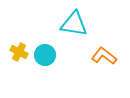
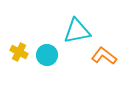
cyan triangle: moved 3 px right, 7 px down; rotated 20 degrees counterclockwise
cyan circle: moved 2 px right
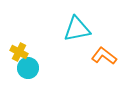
cyan triangle: moved 2 px up
cyan circle: moved 19 px left, 13 px down
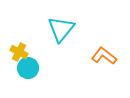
cyan triangle: moved 16 px left; rotated 40 degrees counterclockwise
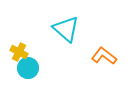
cyan triangle: moved 5 px right; rotated 28 degrees counterclockwise
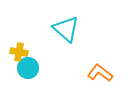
yellow cross: rotated 18 degrees counterclockwise
orange L-shape: moved 4 px left, 17 px down
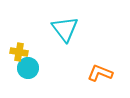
cyan triangle: moved 1 px left; rotated 12 degrees clockwise
orange L-shape: rotated 15 degrees counterclockwise
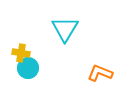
cyan triangle: rotated 8 degrees clockwise
yellow cross: moved 2 px right, 1 px down
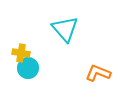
cyan triangle: rotated 12 degrees counterclockwise
orange L-shape: moved 2 px left
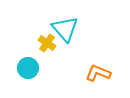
yellow cross: moved 26 px right, 10 px up; rotated 24 degrees clockwise
